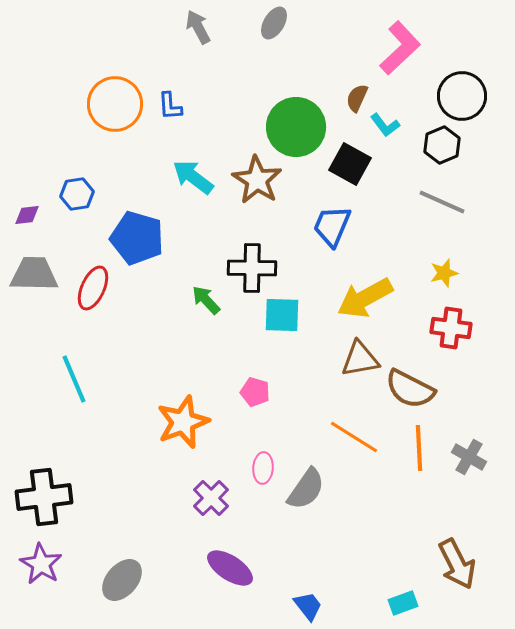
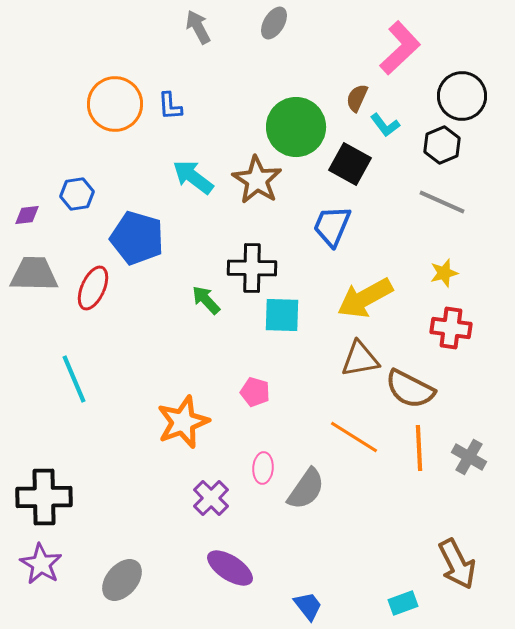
black cross at (44, 497): rotated 6 degrees clockwise
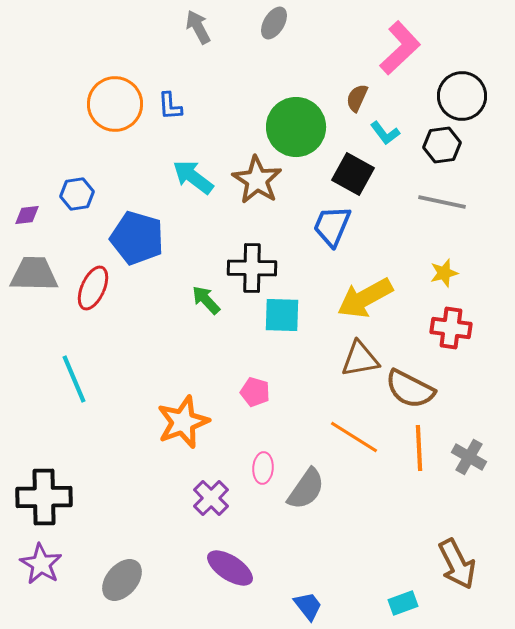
cyan L-shape at (385, 125): moved 8 px down
black hexagon at (442, 145): rotated 15 degrees clockwise
black square at (350, 164): moved 3 px right, 10 px down
gray line at (442, 202): rotated 12 degrees counterclockwise
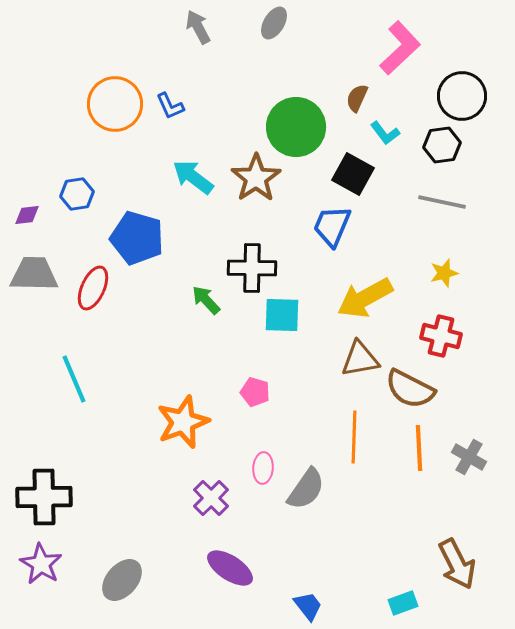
blue L-shape at (170, 106): rotated 20 degrees counterclockwise
brown star at (257, 180): moved 1 px left, 2 px up; rotated 6 degrees clockwise
red cross at (451, 328): moved 10 px left, 8 px down; rotated 6 degrees clockwise
orange line at (354, 437): rotated 60 degrees clockwise
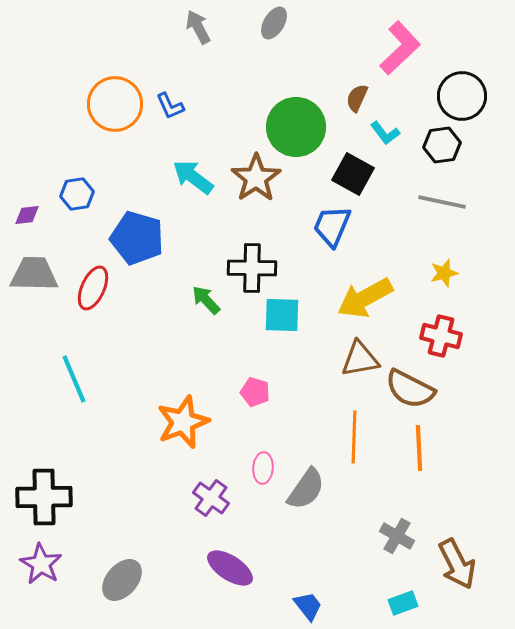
gray cross at (469, 457): moved 72 px left, 79 px down
purple cross at (211, 498): rotated 9 degrees counterclockwise
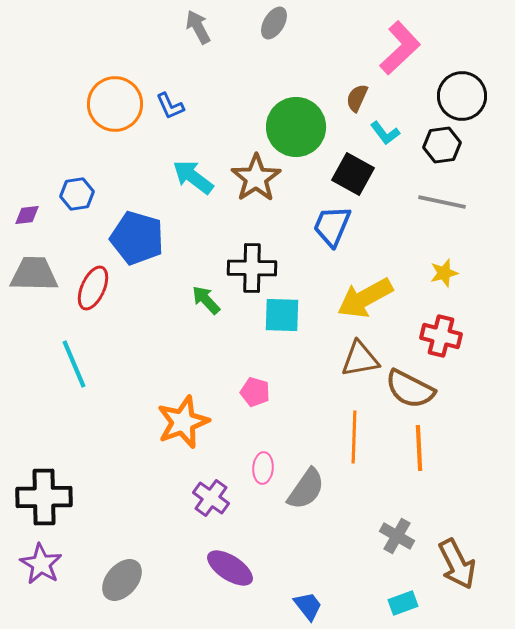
cyan line at (74, 379): moved 15 px up
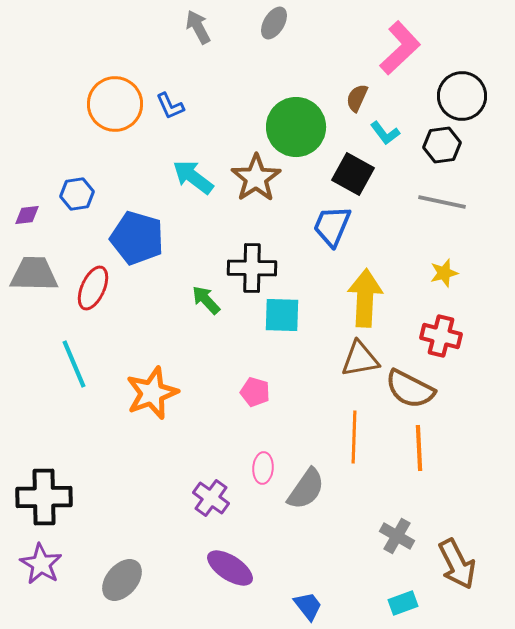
yellow arrow at (365, 298): rotated 122 degrees clockwise
orange star at (183, 422): moved 31 px left, 29 px up
